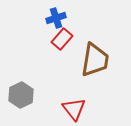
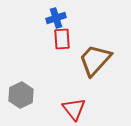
red rectangle: rotated 45 degrees counterclockwise
brown trapezoid: rotated 147 degrees counterclockwise
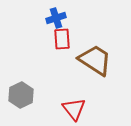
brown trapezoid: rotated 81 degrees clockwise
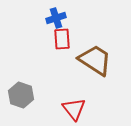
gray hexagon: rotated 15 degrees counterclockwise
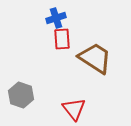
brown trapezoid: moved 2 px up
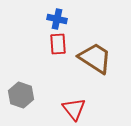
blue cross: moved 1 px right, 1 px down; rotated 30 degrees clockwise
red rectangle: moved 4 px left, 5 px down
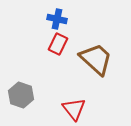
red rectangle: rotated 30 degrees clockwise
brown trapezoid: moved 1 px right, 1 px down; rotated 9 degrees clockwise
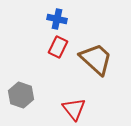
red rectangle: moved 3 px down
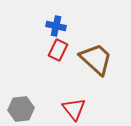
blue cross: moved 1 px left, 7 px down
red rectangle: moved 3 px down
gray hexagon: moved 14 px down; rotated 25 degrees counterclockwise
